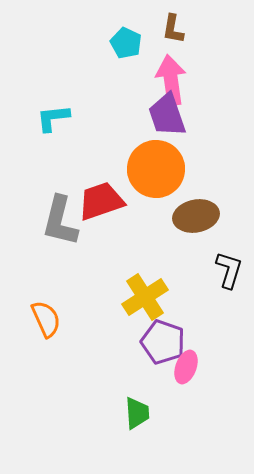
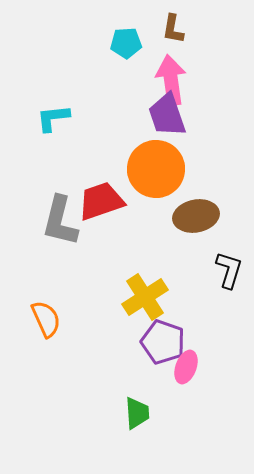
cyan pentagon: rotated 28 degrees counterclockwise
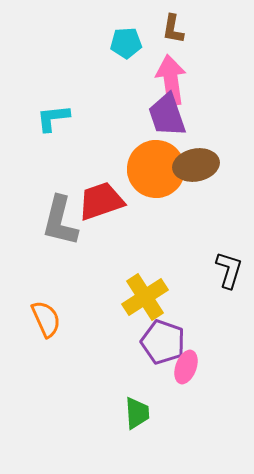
brown ellipse: moved 51 px up
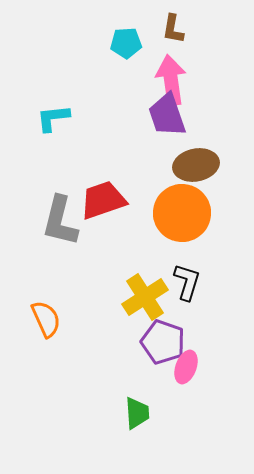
orange circle: moved 26 px right, 44 px down
red trapezoid: moved 2 px right, 1 px up
black L-shape: moved 42 px left, 12 px down
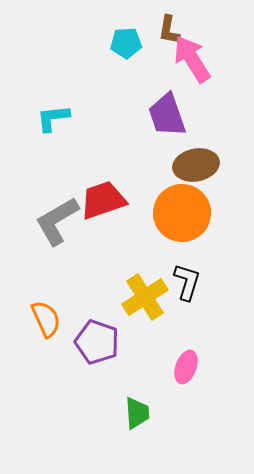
brown L-shape: moved 4 px left, 1 px down
pink arrow: moved 21 px right, 21 px up; rotated 24 degrees counterclockwise
gray L-shape: moved 3 px left; rotated 46 degrees clockwise
purple pentagon: moved 66 px left
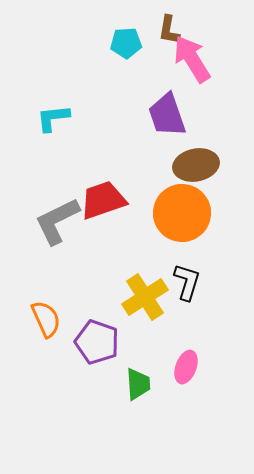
gray L-shape: rotated 4 degrees clockwise
green trapezoid: moved 1 px right, 29 px up
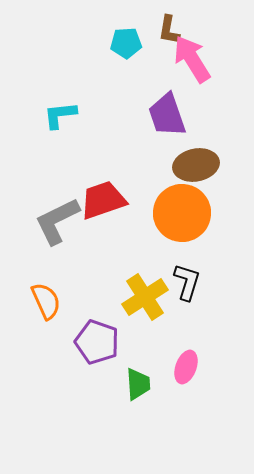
cyan L-shape: moved 7 px right, 3 px up
orange semicircle: moved 18 px up
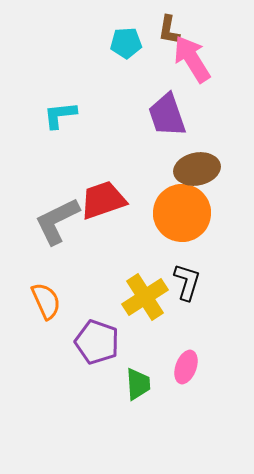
brown ellipse: moved 1 px right, 4 px down
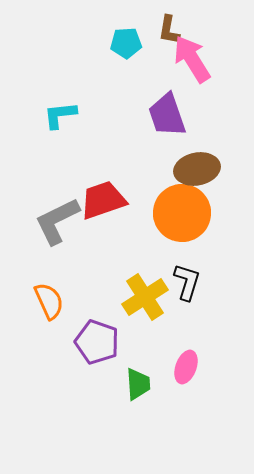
orange semicircle: moved 3 px right
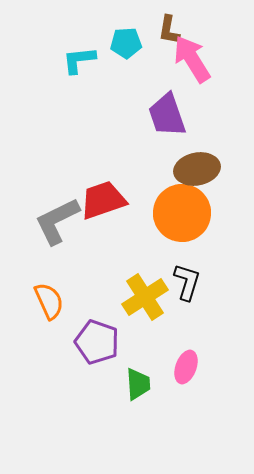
cyan L-shape: moved 19 px right, 55 px up
